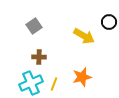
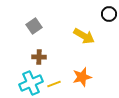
black circle: moved 8 px up
yellow line: rotated 48 degrees clockwise
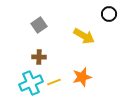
gray square: moved 5 px right, 1 px up
yellow line: moved 2 px up
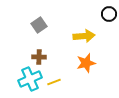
yellow arrow: rotated 35 degrees counterclockwise
orange star: moved 4 px right, 14 px up
cyan cross: moved 1 px left, 4 px up
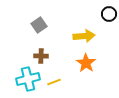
brown cross: moved 2 px right, 1 px up
orange star: rotated 24 degrees counterclockwise
cyan cross: moved 2 px left; rotated 10 degrees clockwise
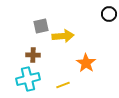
gray square: moved 2 px right, 1 px down; rotated 21 degrees clockwise
yellow arrow: moved 21 px left
brown cross: moved 8 px left, 1 px up
yellow line: moved 9 px right, 3 px down
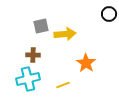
yellow arrow: moved 2 px right, 2 px up
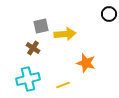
brown cross: moved 7 px up; rotated 32 degrees clockwise
orange star: rotated 18 degrees counterclockwise
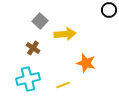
black circle: moved 4 px up
gray square: moved 1 px left, 5 px up; rotated 35 degrees counterclockwise
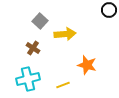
orange star: moved 1 px right, 2 px down
